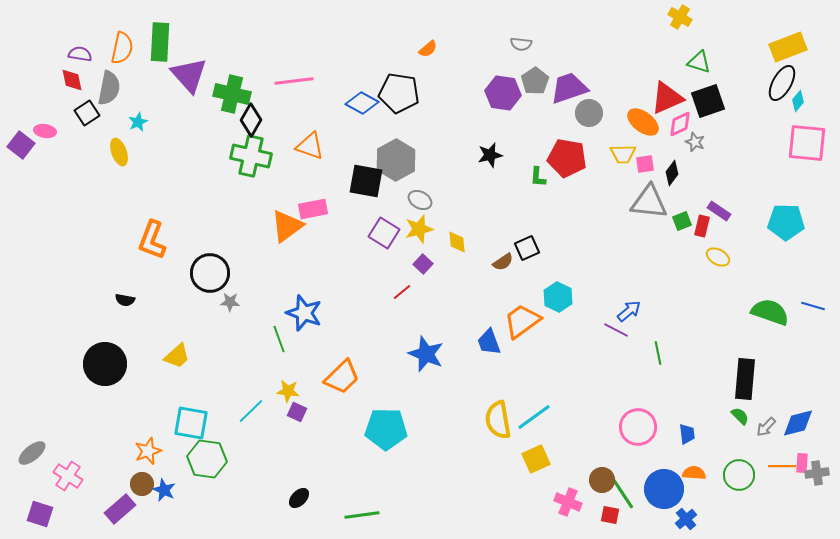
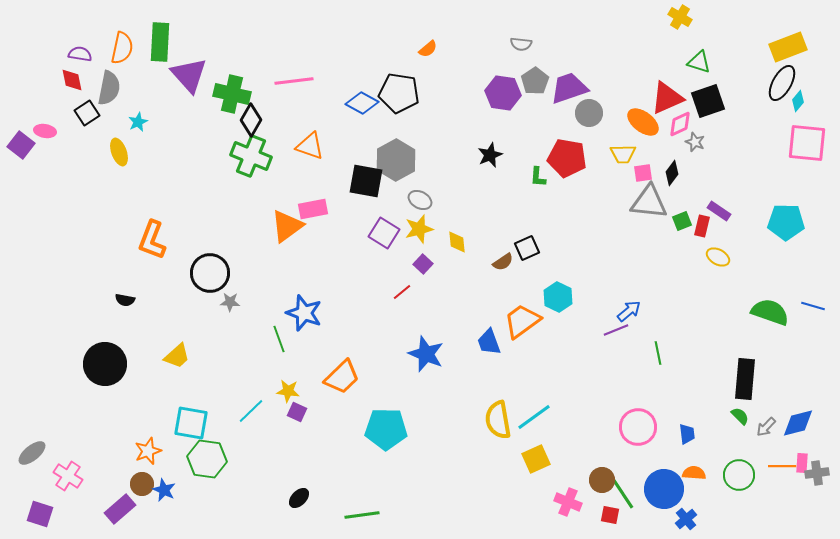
black star at (490, 155): rotated 10 degrees counterclockwise
green cross at (251, 156): rotated 9 degrees clockwise
pink square at (645, 164): moved 2 px left, 9 px down
purple line at (616, 330): rotated 50 degrees counterclockwise
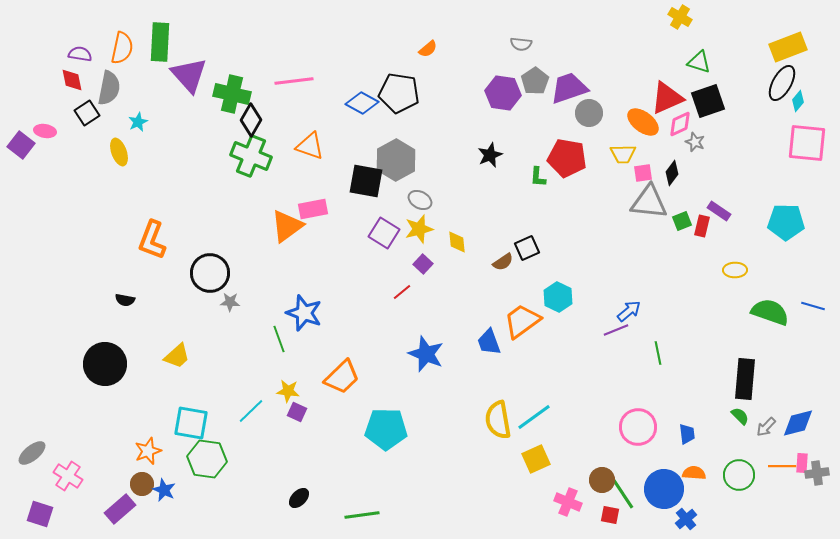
yellow ellipse at (718, 257): moved 17 px right, 13 px down; rotated 30 degrees counterclockwise
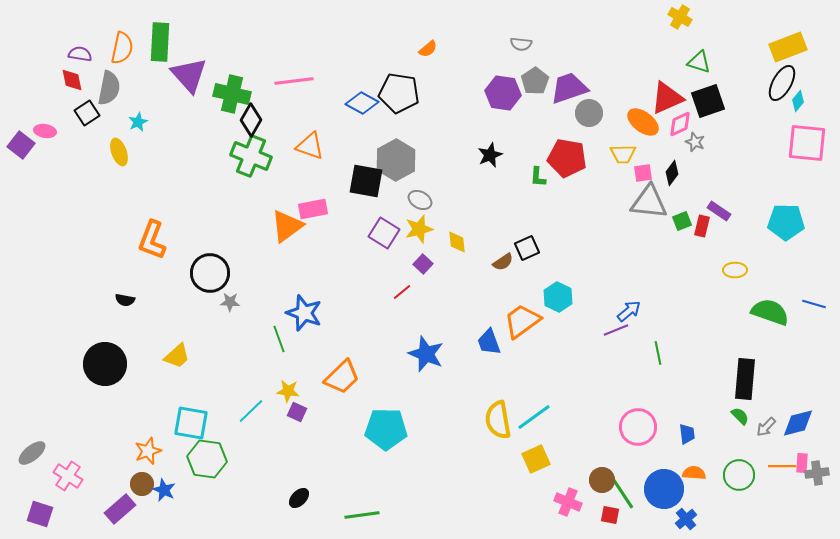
blue line at (813, 306): moved 1 px right, 2 px up
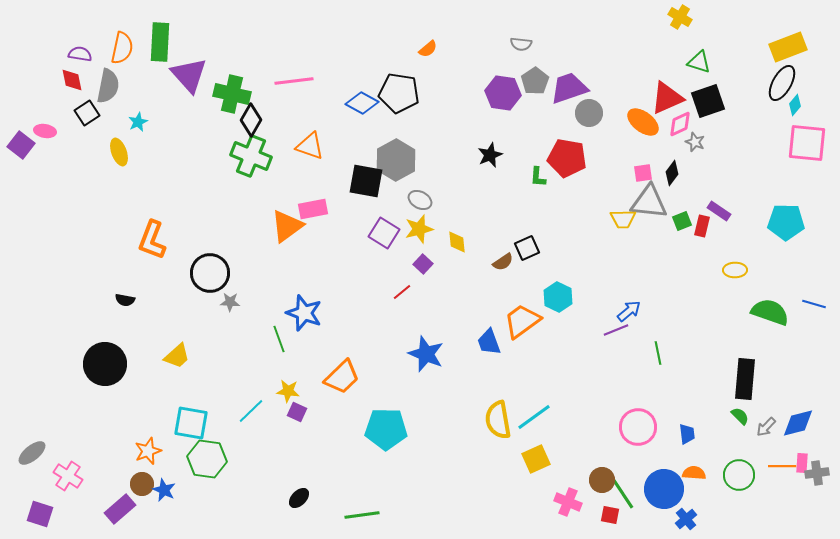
gray semicircle at (109, 88): moved 1 px left, 2 px up
cyan diamond at (798, 101): moved 3 px left, 4 px down
yellow trapezoid at (623, 154): moved 65 px down
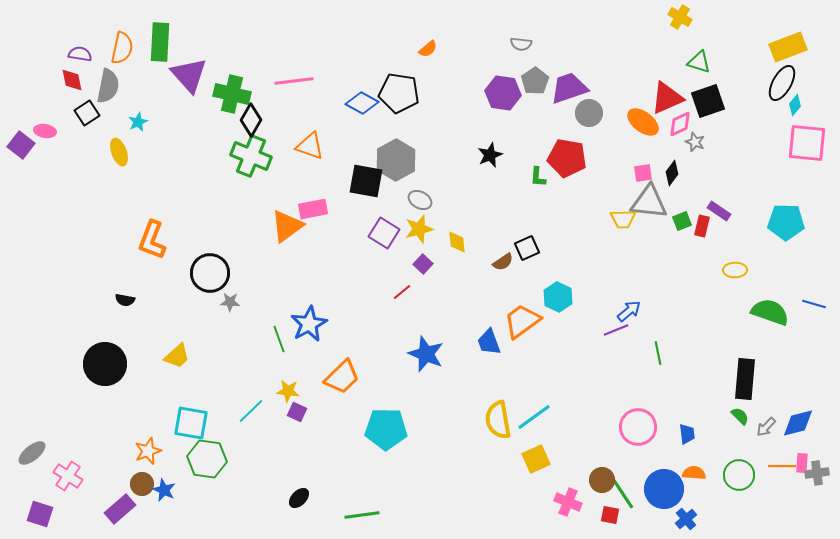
blue star at (304, 313): moved 5 px right, 11 px down; rotated 24 degrees clockwise
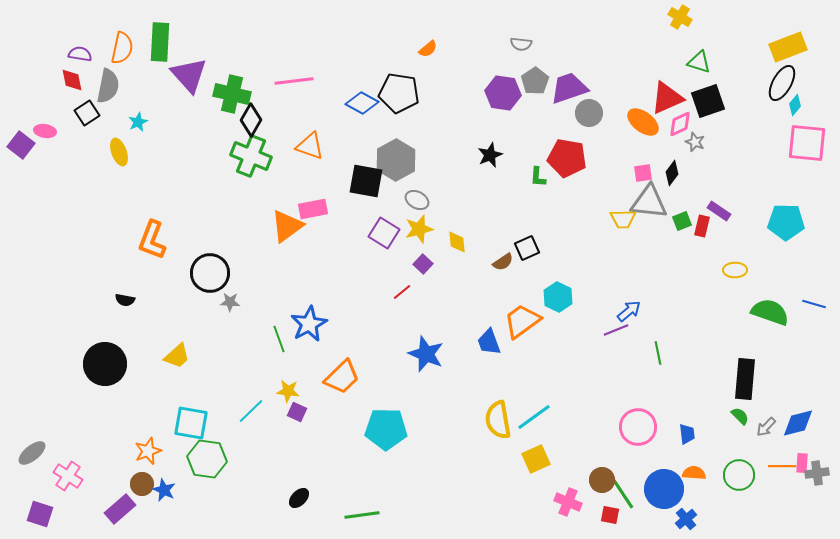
gray ellipse at (420, 200): moved 3 px left
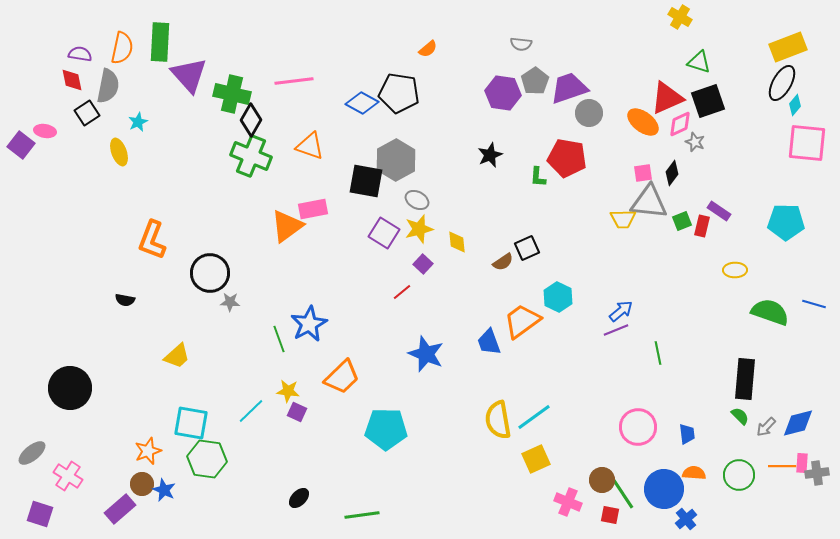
blue arrow at (629, 311): moved 8 px left
black circle at (105, 364): moved 35 px left, 24 px down
